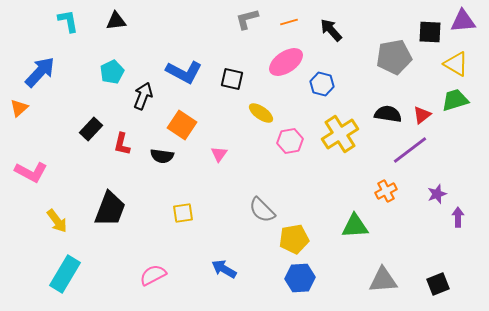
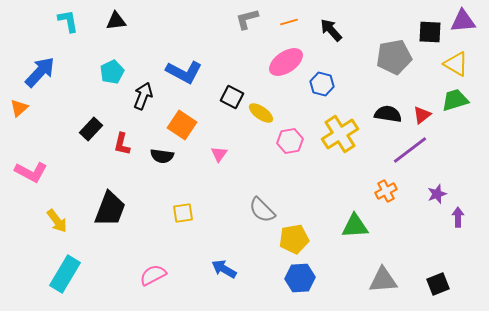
black square at (232, 79): moved 18 px down; rotated 15 degrees clockwise
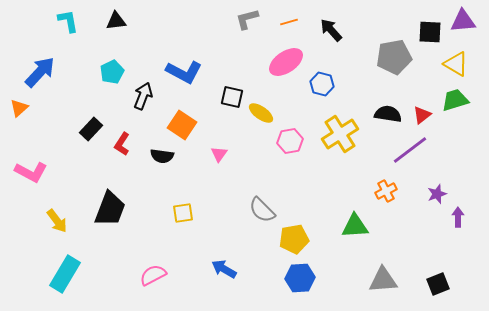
black square at (232, 97): rotated 15 degrees counterclockwise
red L-shape at (122, 144): rotated 20 degrees clockwise
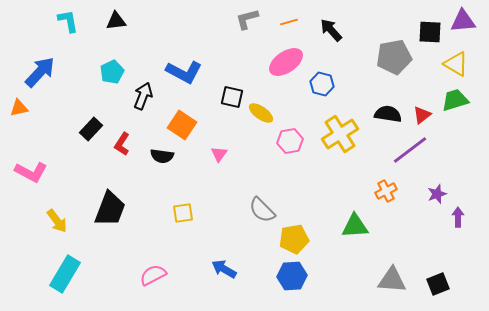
orange triangle at (19, 108): rotated 30 degrees clockwise
blue hexagon at (300, 278): moved 8 px left, 2 px up
gray triangle at (383, 280): moved 9 px right; rotated 8 degrees clockwise
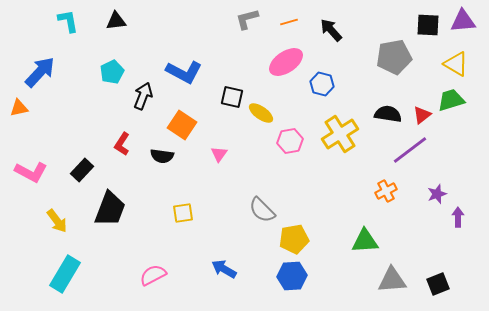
black square at (430, 32): moved 2 px left, 7 px up
green trapezoid at (455, 100): moved 4 px left
black rectangle at (91, 129): moved 9 px left, 41 px down
green triangle at (355, 226): moved 10 px right, 15 px down
gray triangle at (392, 280): rotated 8 degrees counterclockwise
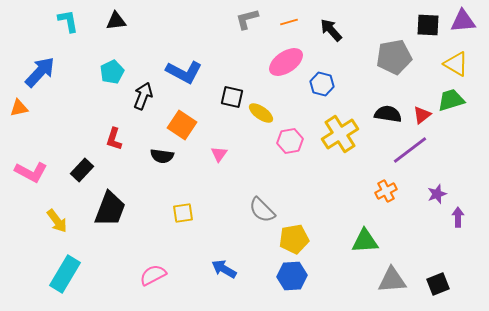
red L-shape at (122, 144): moved 8 px left, 5 px up; rotated 15 degrees counterclockwise
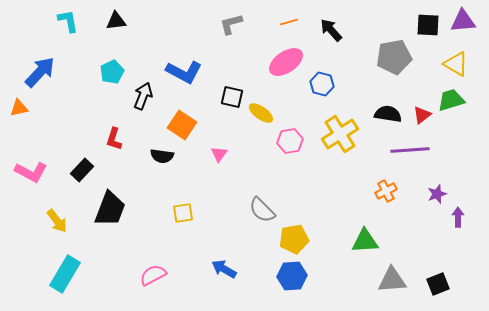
gray L-shape at (247, 19): moved 16 px left, 5 px down
purple line at (410, 150): rotated 33 degrees clockwise
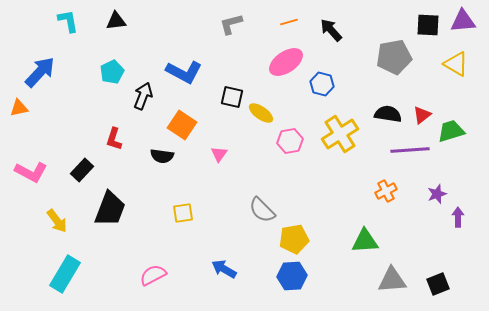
green trapezoid at (451, 100): moved 31 px down
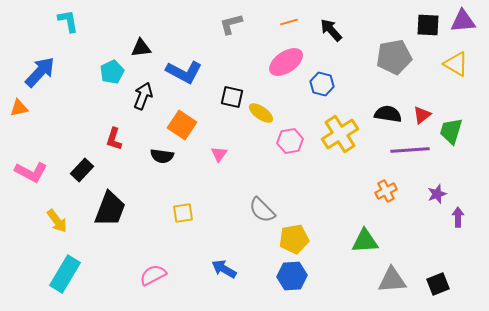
black triangle at (116, 21): moved 25 px right, 27 px down
green trapezoid at (451, 131): rotated 56 degrees counterclockwise
